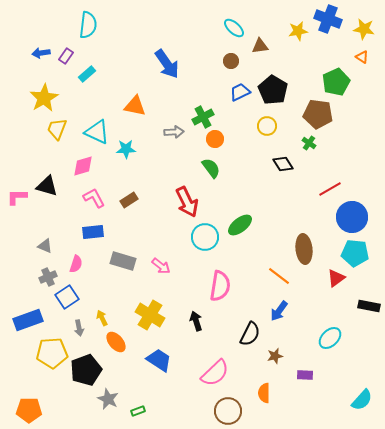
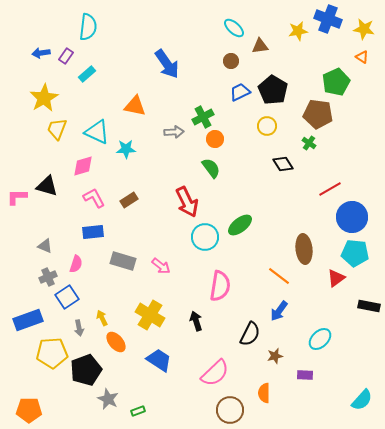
cyan semicircle at (88, 25): moved 2 px down
cyan ellipse at (330, 338): moved 10 px left, 1 px down
brown circle at (228, 411): moved 2 px right, 1 px up
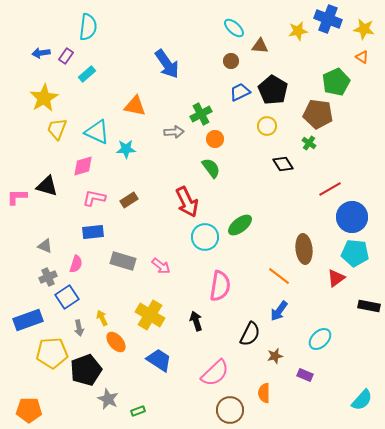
brown triangle at (260, 46): rotated 12 degrees clockwise
green cross at (203, 117): moved 2 px left, 3 px up
pink L-shape at (94, 198): rotated 50 degrees counterclockwise
purple rectangle at (305, 375): rotated 21 degrees clockwise
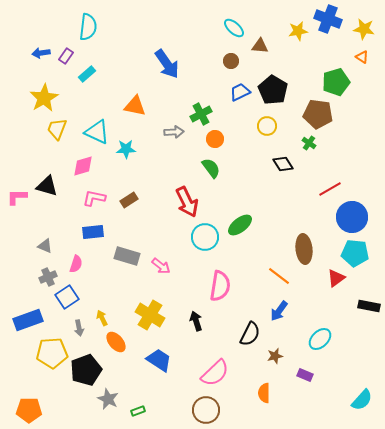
green pentagon at (336, 82): rotated 8 degrees clockwise
gray rectangle at (123, 261): moved 4 px right, 5 px up
brown circle at (230, 410): moved 24 px left
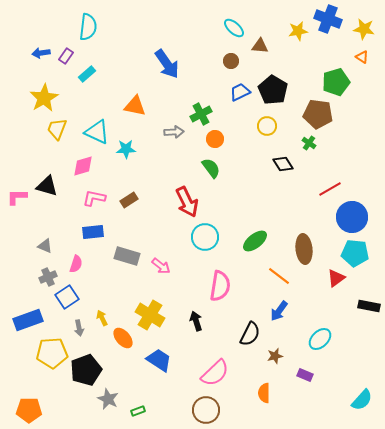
green ellipse at (240, 225): moved 15 px right, 16 px down
orange ellipse at (116, 342): moved 7 px right, 4 px up
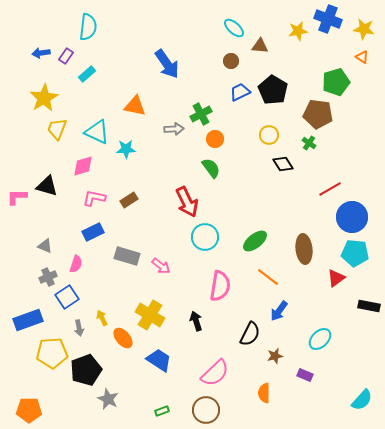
yellow circle at (267, 126): moved 2 px right, 9 px down
gray arrow at (174, 132): moved 3 px up
blue rectangle at (93, 232): rotated 20 degrees counterclockwise
orange line at (279, 276): moved 11 px left, 1 px down
green rectangle at (138, 411): moved 24 px right
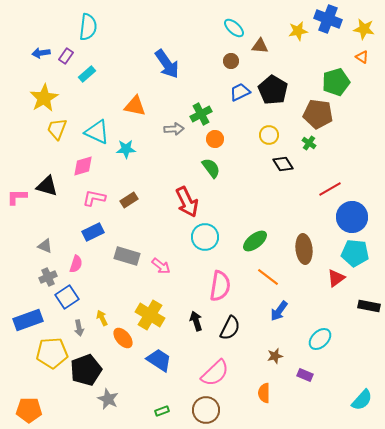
black semicircle at (250, 334): moved 20 px left, 6 px up
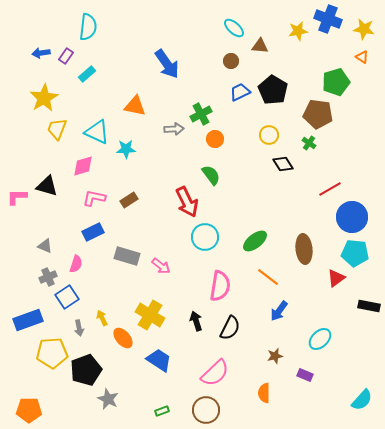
green semicircle at (211, 168): moved 7 px down
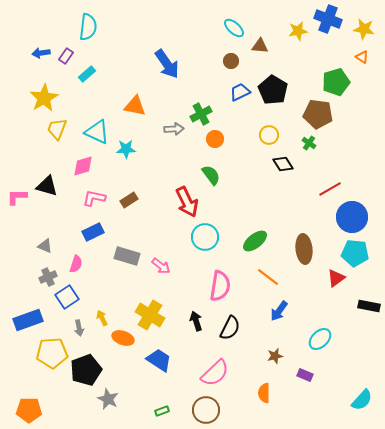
orange ellipse at (123, 338): rotated 30 degrees counterclockwise
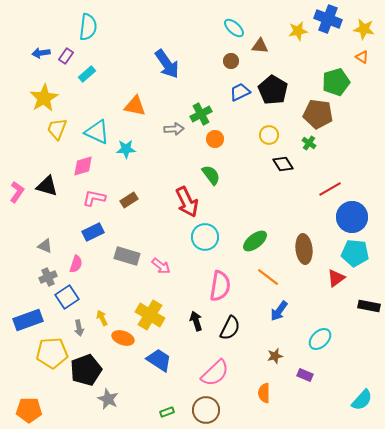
pink L-shape at (17, 197): moved 5 px up; rotated 125 degrees clockwise
green rectangle at (162, 411): moved 5 px right, 1 px down
